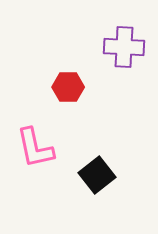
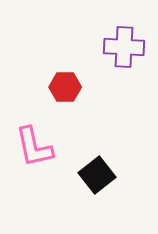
red hexagon: moved 3 px left
pink L-shape: moved 1 px left, 1 px up
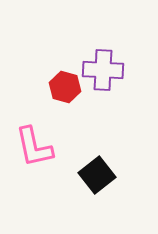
purple cross: moved 21 px left, 23 px down
red hexagon: rotated 16 degrees clockwise
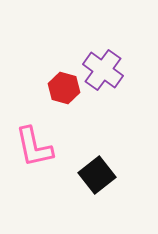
purple cross: rotated 33 degrees clockwise
red hexagon: moved 1 px left, 1 px down
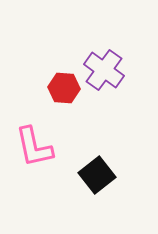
purple cross: moved 1 px right
red hexagon: rotated 12 degrees counterclockwise
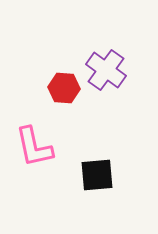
purple cross: moved 2 px right
black square: rotated 33 degrees clockwise
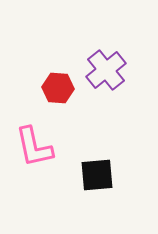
purple cross: rotated 15 degrees clockwise
red hexagon: moved 6 px left
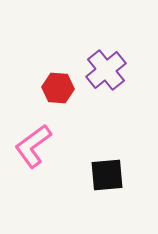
pink L-shape: moved 1 px left, 1 px up; rotated 66 degrees clockwise
black square: moved 10 px right
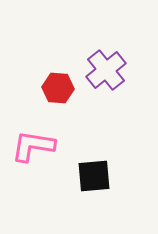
pink L-shape: rotated 45 degrees clockwise
black square: moved 13 px left, 1 px down
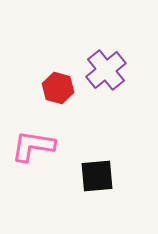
red hexagon: rotated 12 degrees clockwise
black square: moved 3 px right
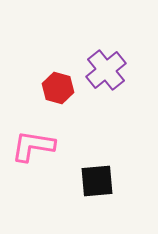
black square: moved 5 px down
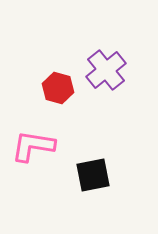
black square: moved 4 px left, 6 px up; rotated 6 degrees counterclockwise
